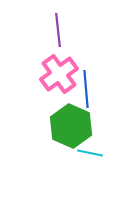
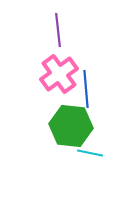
green hexagon: rotated 18 degrees counterclockwise
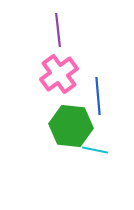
blue line: moved 12 px right, 7 px down
cyan line: moved 5 px right, 3 px up
